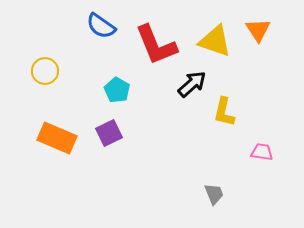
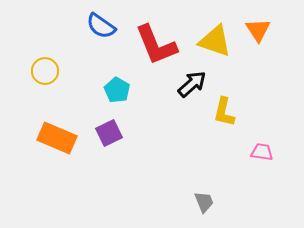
gray trapezoid: moved 10 px left, 8 px down
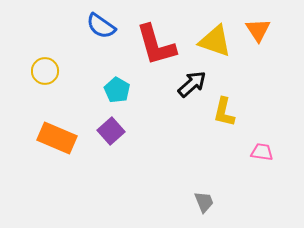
red L-shape: rotated 6 degrees clockwise
purple square: moved 2 px right, 2 px up; rotated 16 degrees counterclockwise
